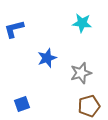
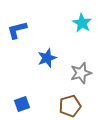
cyan star: rotated 24 degrees clockwise
blue L-shape: moved 3 px right, 1 px down
brown pentagon: moved 19 px left
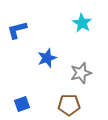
brown pentagon: moved 1 px left, 1 px up; rotated 15 degrees clockwise
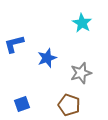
blue L-shape: moved 3 px left, 14 px down
brown pentagon: rotated 20 degrees clockwise
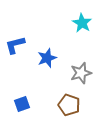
blue L-shape: moved 1 px right, 1 px down
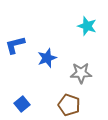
cyan star: moved 5 px right, 3 px down; rotated 12 degrees counterclockwise
gray star: rotated 15 degrees clockwise
blue square: rotated 21 degrees counterclockwise
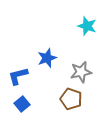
blue L-shape: moved 3 px right, 31 px down
gray star: moved 1 px up; rotated 10 degrees counterclockwise
brown pentagon: moved 2 px right, 6 px up
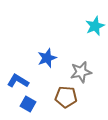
cyan star: moved 8 px right; rotated 30 degrees clockwise
blue L-shape: moved 5 px down; rotated 45 degrees clockwise
brown pentagon: moved 5 px left, 2 px up; rotated 15 degrees counterclockwise
blue square: moved 6 px right; rotated 21 degrees counterclockwise
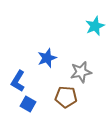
blue L-shape: rotated 90 degrees counterclockwise
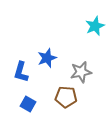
blue L-shape: moved 3 px right, 9 px up; rotated 15 degrees counterclockwise
